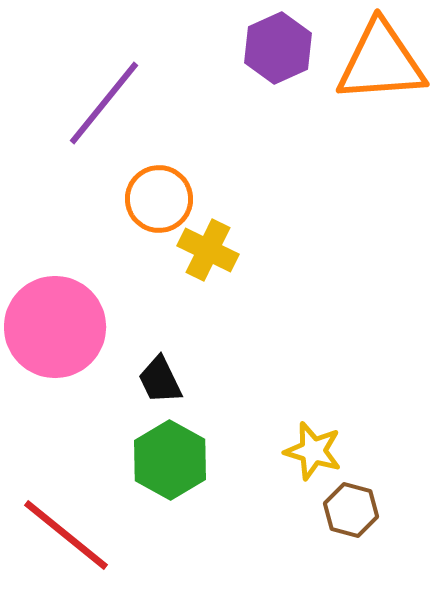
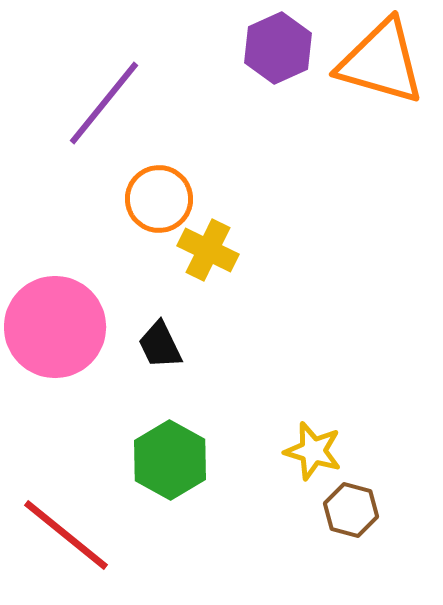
orange triangle: rotated 20 degrees clockwise
black trapezoid: moved 35 px up
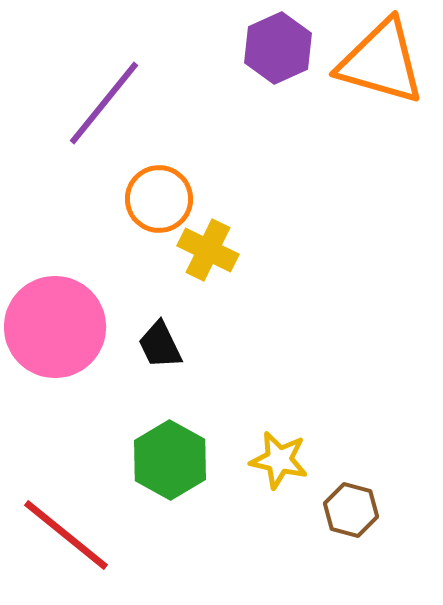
yellow star: moved 34 px left, 9 px down; rotated 4 degrees counterclockwise
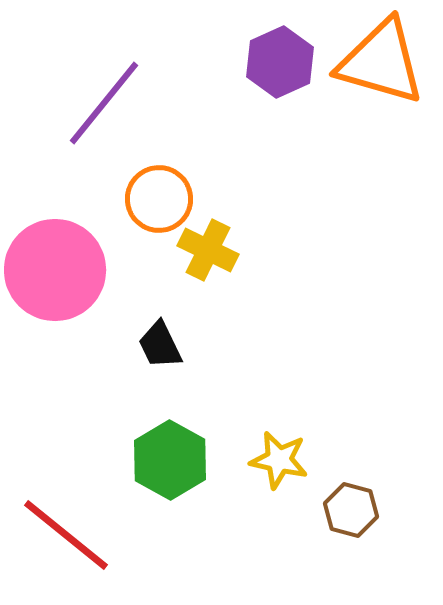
purple hexagon: moved 2 px right, 14 px down
pink circle: moved 57 px up
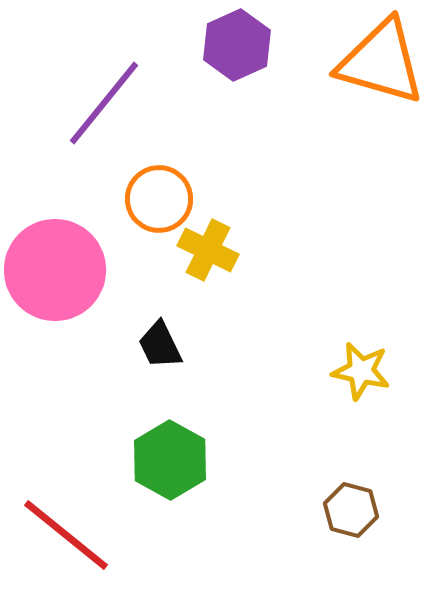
purple hexagon: moved 43 px left, 17 px up
yellow star: moved 82 px right, 89 px up
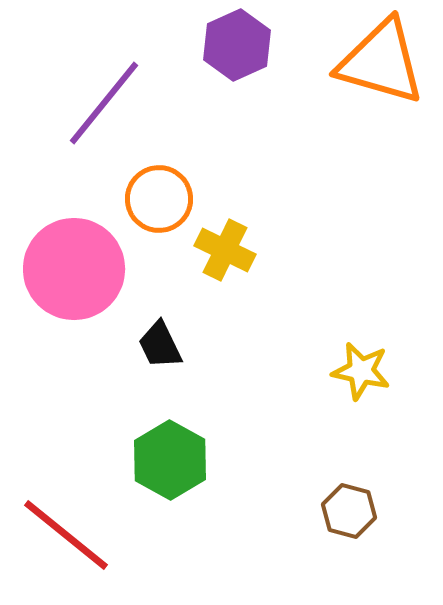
yellow cross: moved 17 px right
pink circle: moved 19 px right, 1 px up
brown hexagon: moved 2 px left, 1 px down
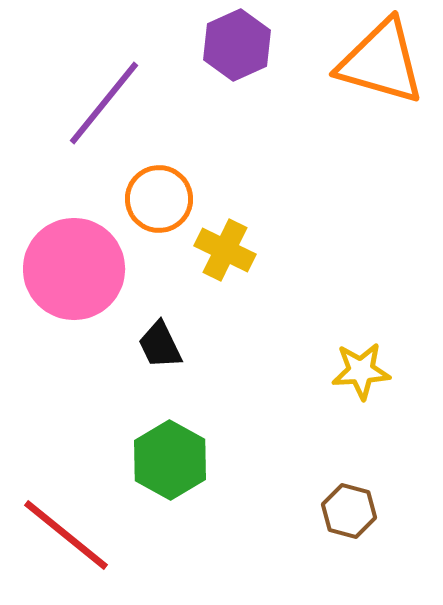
yellow star: rotated 16 degrees counterclockwise
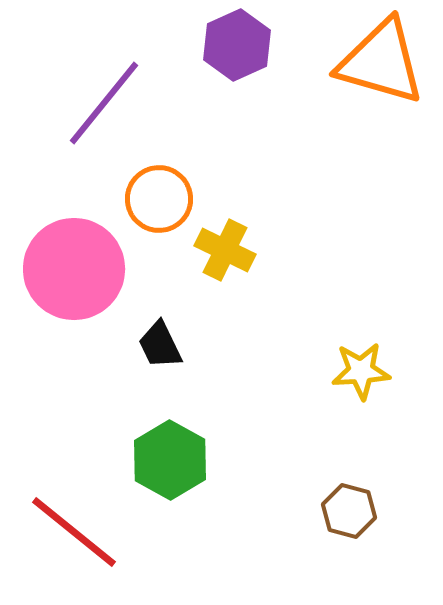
red line: moved 8 px right, 3 px up
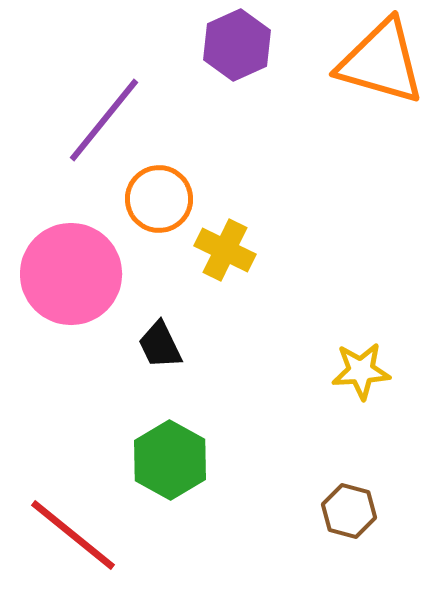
purple line: moved 17 px down
pink circle: moved 3 px left, 5 px down
red line: moved 1 px left, 3 px down
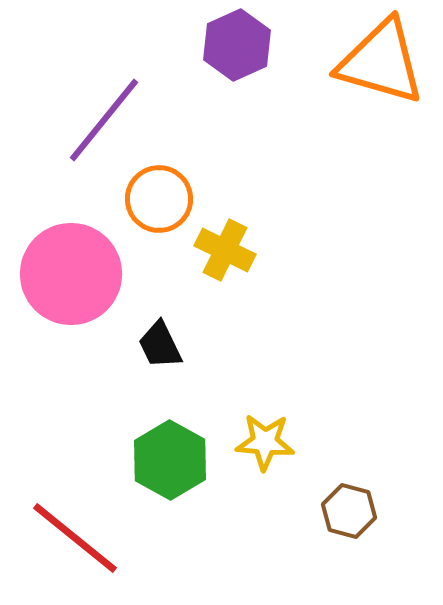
yellow star: moved 96 px left, 71 px down; rotated 8 degrees clockwise
red line: moved 2 px right, 3 px down
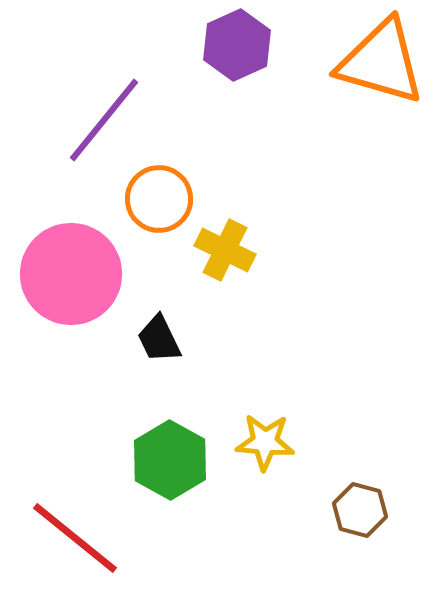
black trapezoid: moved 1 px left, 6 px up
brown hexagon: moved 11 px right, 1 px up
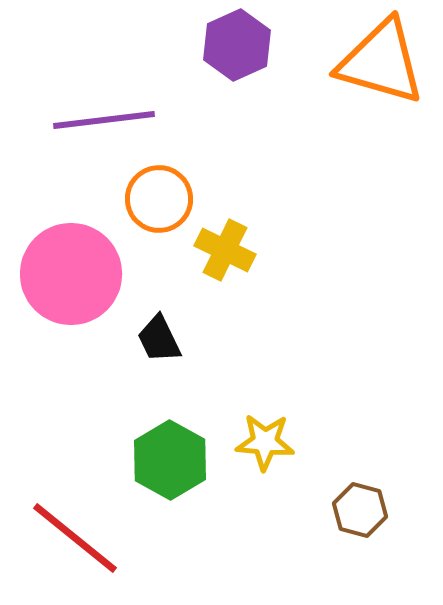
purple line: rotated 44 degrees clockwise
